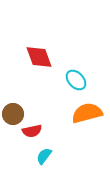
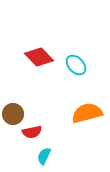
red diamond: rotated 24 degrees counterclockwise
cyan ellipse: moved 15 px up
red semicircle: moved 1 px down
cyan semicircle: rotated 12 degrees counterclockwise
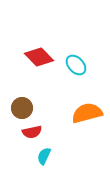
brown circle: moved 9 px right, 6 px up
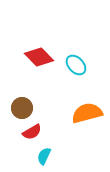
red semicircle: rotated 18 degrees counterclockwise
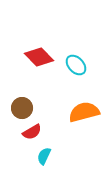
orange semicircle: moved 3 px left, 1 px up
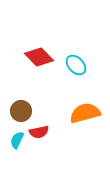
brown circle: moved 1 px left, 3 px down
orange semicircle: moved 1 px right, 1 px down
red semicircle: moved 7 px right; rotated 18 degrees clockwise
cyan semicircle: moved 27 px left, 16 px up
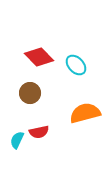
brown circle: moved 9 px right, 18 px up
